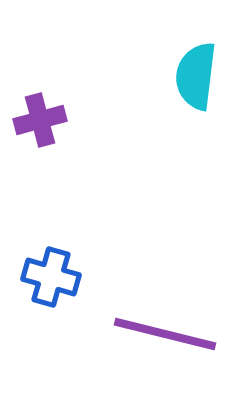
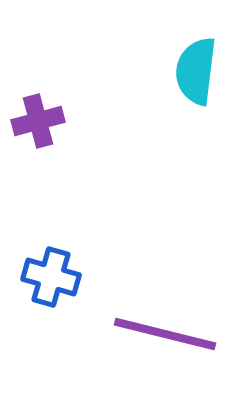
cyan semicircle: moved 5 px up
purple cross: moved 2 px left, 1 px down
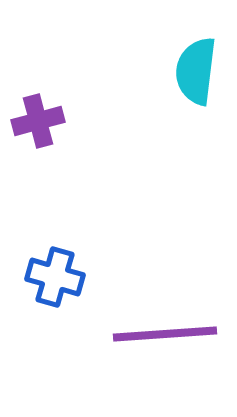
blue cross: moved 4 px right
purple line: rotated 18 degrees counterclockwise
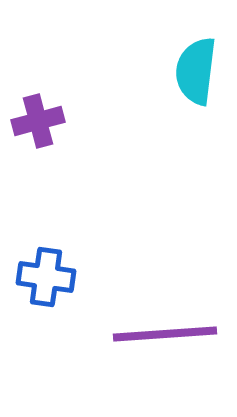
blue cross: moved 9 px left; rotated 8 degrees counterclockwise
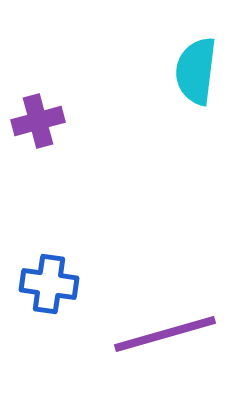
blue cross: moved 3 px right, 7 px down
purple line: rotated 12 degrees counterclockwise
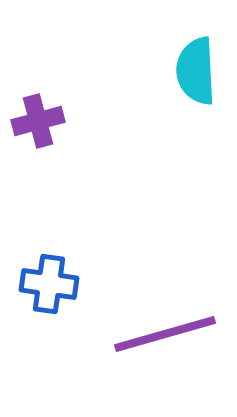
cyan semicircle: rotated 10 degrees counterclockwise
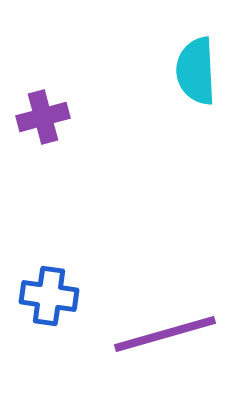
purple cross: moved 5 px right, 4 px up
blue cross: moved 12 px down
